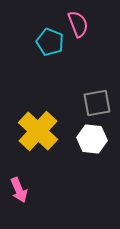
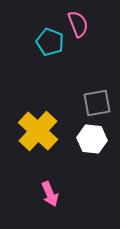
pink arrow: moved 31 px right, 4 px down
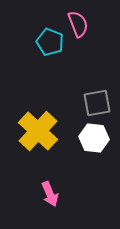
white hexagon: moved 2 px right, 1 px up
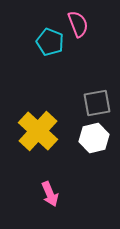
white hexagon: rotated 20 degrees counterclockwise
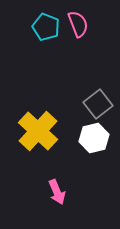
cyan pentagon: moved 4 px left, 15 px up
gray square: moved 1 px right, 1 px down; rotated 28 degrees counterclockwise
pink arrow: moved 7 px right, 2 px up
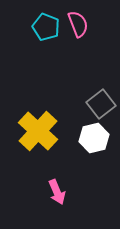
gray square: moved 3 px right
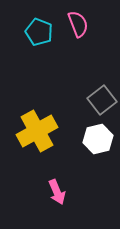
cyan pentagon: moved 7 px left, 5 px down
gray square: moved 1 px right, 4 px up
yellow cross: moved 1 px left; rotated 18 degrees clockwise
white hexagon: moved 4 px right, 1 px down
